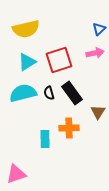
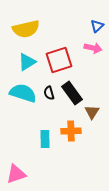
blue triangle: moved 2 px left, 3 px up
pink arrow: moved 2 px left, 5 px up; rotated 24 degrees clockwise
cyan semicircle: rotated 32 degrees clockwise
brown triangle: moved 6 px left
orange cross: moved 2 px right, 3 px down
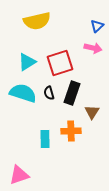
yellow semicircle: moved 11 px right, 8 px up
red square: moved 1 px right, 3 px down
black rectangle: rotated 55 degrees clockwise
pink triangle: moved 3 px right, 1 px down
